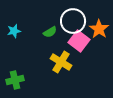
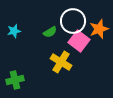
orange star: rotated 18 degrees clockwise
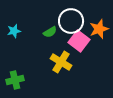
white circle: moved 2 px left
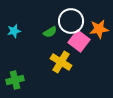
orange star: rotated 12 degrees clockwise
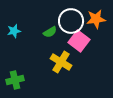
orange star: moved 3 px left, 10 px up
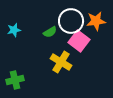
orange star: moved 2 px down
cyan star: moved 1 px up
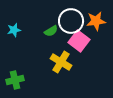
green semicircle: moved 1 px right, 1 px up
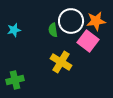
green semicircle: moved 2 px right, 1 px up; rotated 112 degrees clockwise
pink square: moved 9 px right
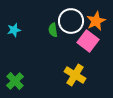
orange star: rotated 18 degrees counterclockwise
yellow cross: moved 14 px right, 13 px down
green cross: moved 1 px down; rotated 30 degrees counterclockwise
